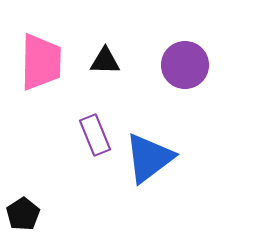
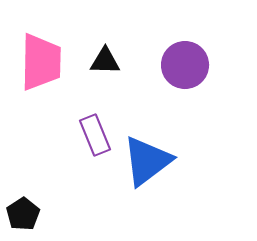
blue triangle: moved 2 px left, 3 px down
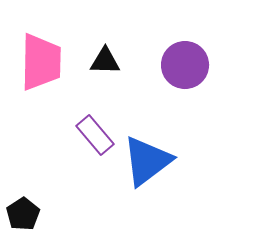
purple rectangle: rotated 18 degrees counterclockwise
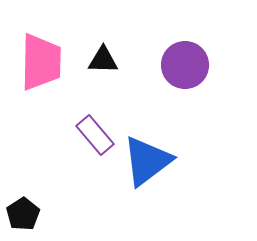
black triangle: moved 2 px left, 1 px up
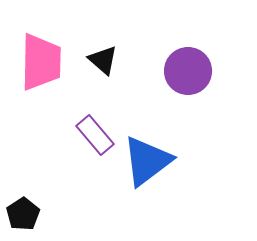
black triangle: rotated 40 degrees clockwise
purple circle: moved 3 px right, 6 px down
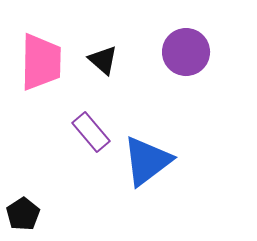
purple circle: moved 2 px left, 19 px up
purple rectangle: moved 4 px left, 3 px up
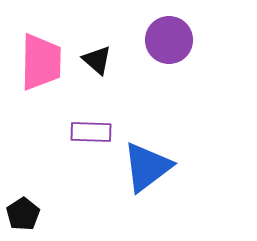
purple circle: moved 17 px left, 12 px up
black triangle: moved 6 px left
purple rectangle: rotated 48 degrees counterclockwise
blue triangle: moved 6 px down
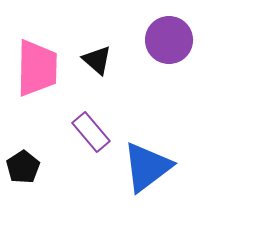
pink trapezoid: moved 4 px left, 6 px down
purple rectangle: rotated 48 degrees clockwise
black pentagon: moved 47 px up
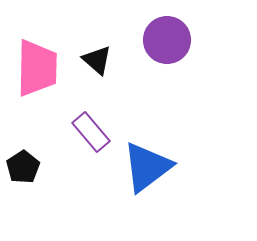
purple circle: moved 2 px left
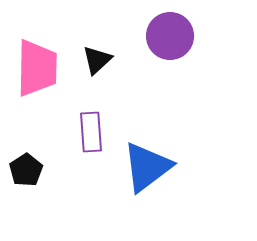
purple circle: moved 3 px right, 4 px up
black triangle: rotated 36 degrees clockwise
purple rectangle: rotated 36 degrees clockwise
black pentagon: moved 3 px right, 3 px down
